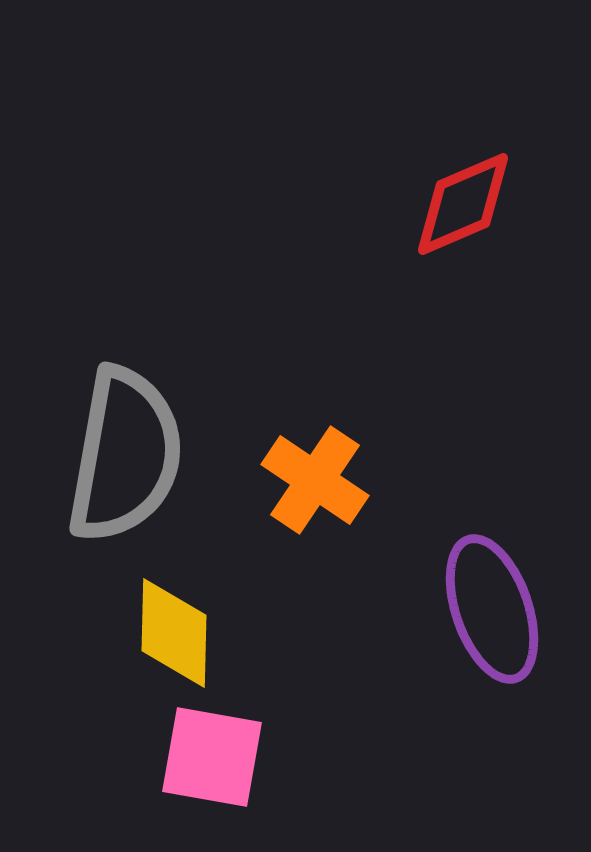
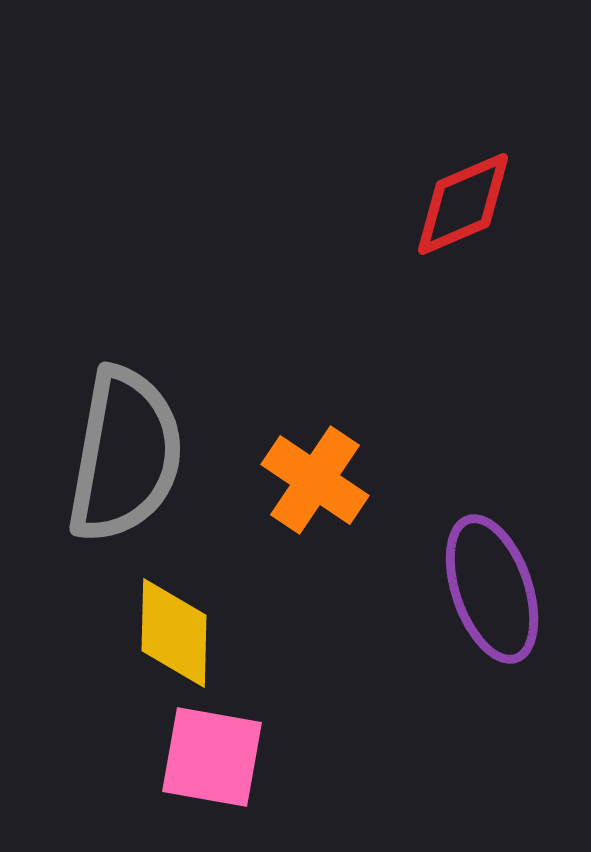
purple ellipse: moved 20 px up
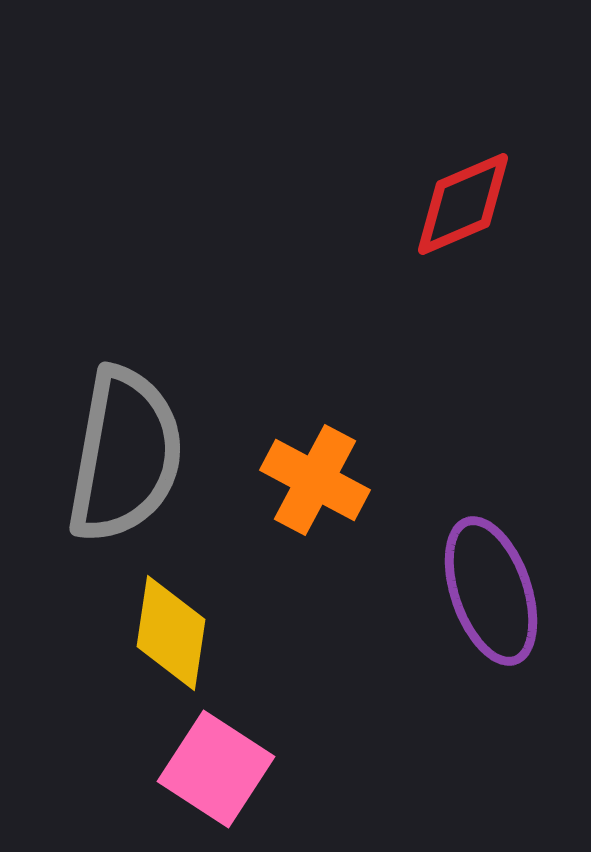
orange cross: rotated 6 degrees counterclockwise
purple ellipse: moved 1 px left, 2 px down
yellow diamond: moved 3 px left; rotated 7 degrees clockwise
pink square: moved 4 px right, 12 px down; rotated 23 degrees clockwise
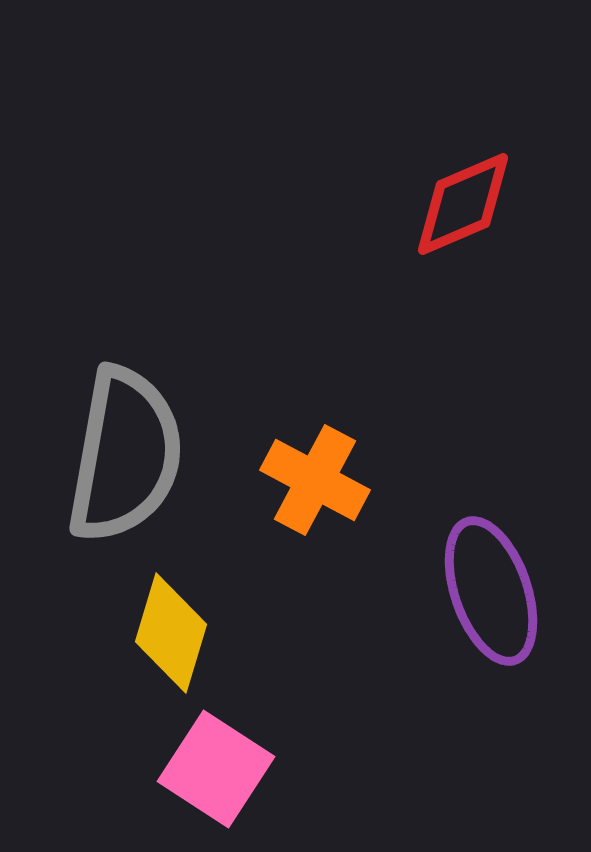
yellow diamond: rotated 8 degrees clockwise
